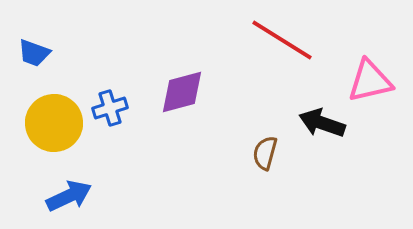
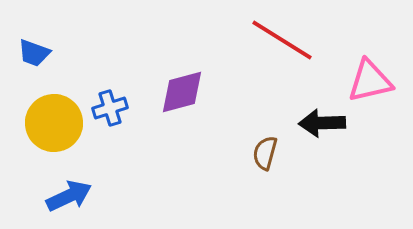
black arrow: rotated 21 degrees counterclockwise
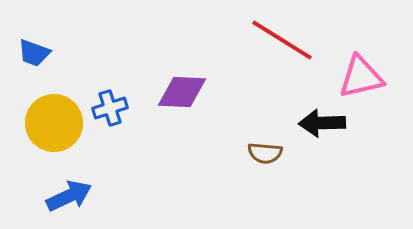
pink triangle: moved 9 px left, 4 px up
purple diamond: rotated 18 degrees clockwise
brown semicircle: rotated 100 degrees counterclockwise
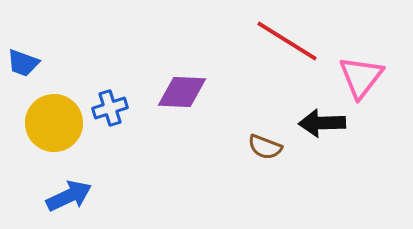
red line: moved 5 px right, 1 px down
blue trapezoid: moved 11 px left, 10 px down
pink triangle: rotated 39 degrees counterclockwise
brown semicircle: moved 6 px up; rotated 16 degrees clockwise
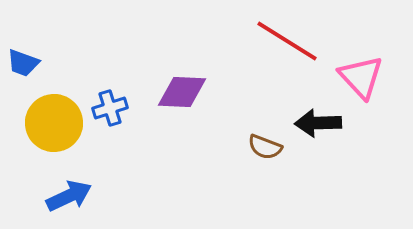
pink triangle: rotated 21 degrees counterclockwise
black arrow: moved 4 px left
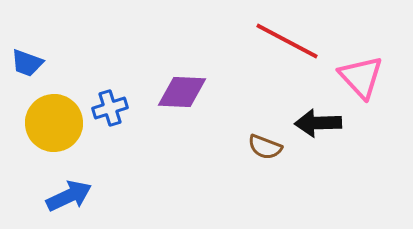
red line: rotated 4 degrees counterclockwise
blue trapezoid: moved 4 px right
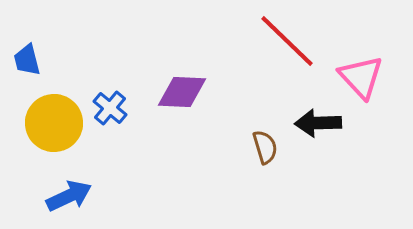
red line: rotated 16 degrees clockwise
blue trapezoid: moved 3 px up; rotated 56 degrees clockwise
blue cross: rotated 32 degrees counterclockwise
brown semicircle: rotated 128 degrees counterclockwise
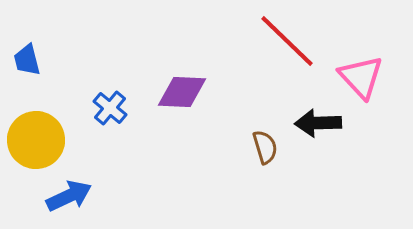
yellow circle: moved 18 px left, 17 px down
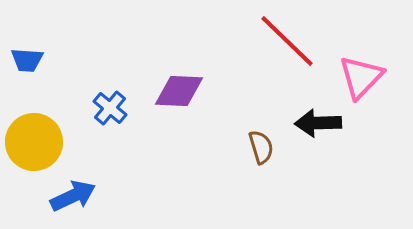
blue trapezoid: rotated 72 degrees counterclockwise
pink triangle: rotated 27 degrees clockwise
purple diamond: moved 3 px left, 1 px up
yellow circle: moved 2 px left, 2 px down
brown semicircle: moved 4 px left
blue arrow: moved 4 px right
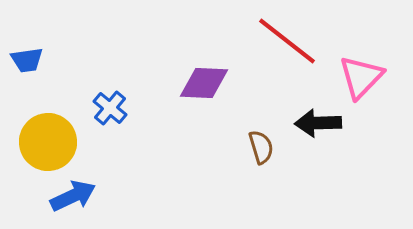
red line: rotated 6 degrees counterclockwise
blue trapezoid: rotated 12 degrees counterclockwise
purple diamond: moved 25 px right, 8 px up
yellow circle: moved 14 px right
